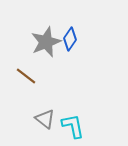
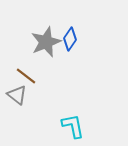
gray triangle: moved 28 px left, 24 px up
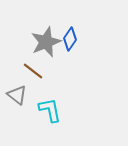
brown line: moved 7 px right, 5 px up
cyan L-shape: moved 23 px left, 16 px up
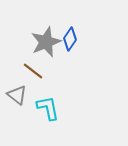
cyan L-shape: moved 2 px left, 2 px up
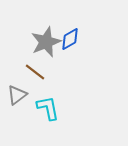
blue diamond: rotated 25 degrees clockwise
brown line: moved 2 px right, 1 px down
gray triangle: rotated 45 degrees clockwise
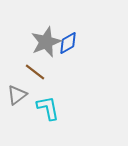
blue diamond: moved 2 px left, 4 px down
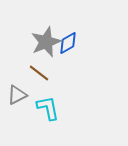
brown line: moved 4 px right, 1 px down
gray triangle: rotated 10 degrees clockwise
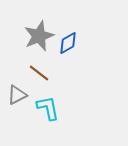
gray star: moved 7 px left, 6 px up
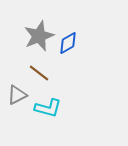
cyan L-shape: rotated 116 degrees clockwise
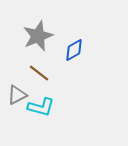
gray star: moved 1 px left
blue diamond: moved 6 px right, 7 px down
cyan L-shape: moved 7 px left, 1 px up
